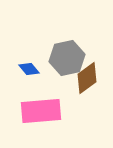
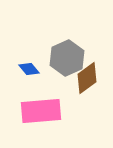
gray hexagon: rotated 12 degrees counterclockwise
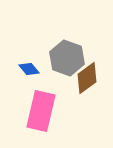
gray hexagon: rotated 16 degrees counterclockwise
pink rectangle: rotated 72 degrees counterclockwise
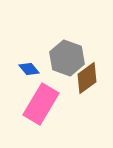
pink rectangle: moved 7 px up; rotated 18 degrees clockwise
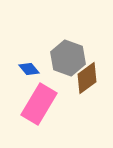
gray hexagon: moved 1 px right
pink rectangle: moved 2 px left
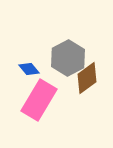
gray hexagon: rotated 12 degrees clockwise
pink rectangle: moved 4 px up
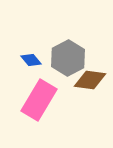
blue diamond: moved 2 px right, 9 px up
brown diamond: moved 3 px right, 2 px down; rotated 44 degrees clockwise
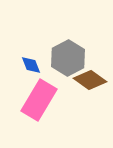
blue diamond: moved 5 px down; rotated 20 degrees clockwise
brown diamond: rotated 28 degrees clockwise
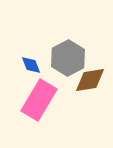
brown diamond: rotated 44 degrees counterclockwise
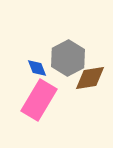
blue diamond: moved 6 px right, 3 px down
brown diamond: moved 2 px up
